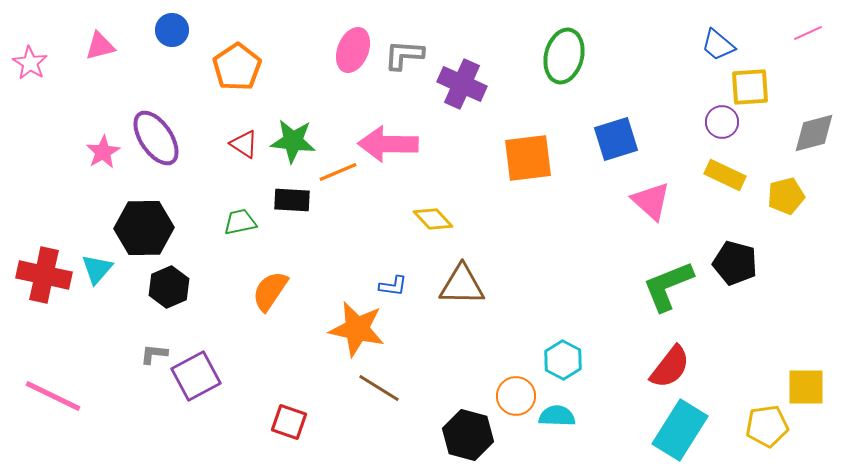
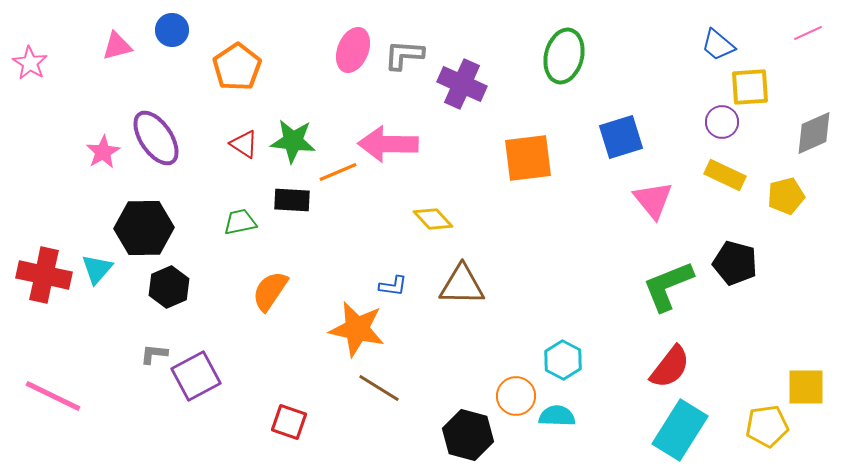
pink triangle at (100, 46): moved 17 px right
gray diamond at (814, 133): rotated 9 degrees counterclockwise
blue square at (616, 139): moved 5 px right, 2 px up
pink triangle at (651, 201): moved 2 px right, 1 px up; rotated 9 degrees clockwise
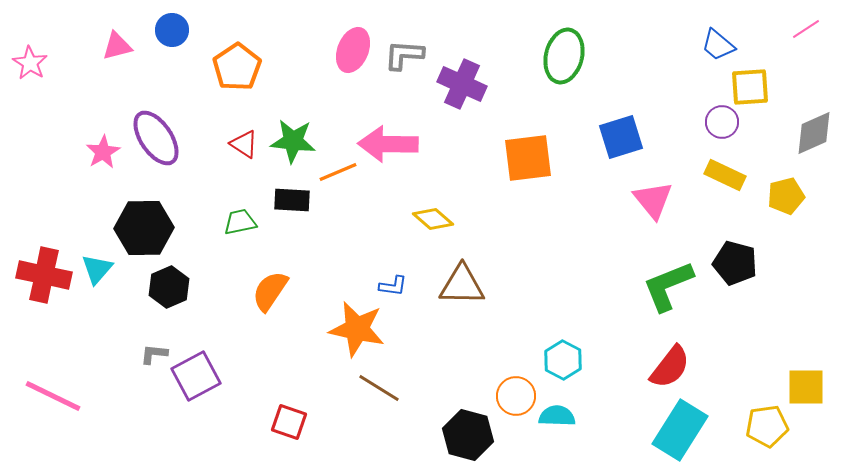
pink line at (808, 33): moved 2 px left, 4 px up; rotated 8 degrees counterclockwise
yellow diamond at (433, 219): rotated 6 degrees counterclockwise
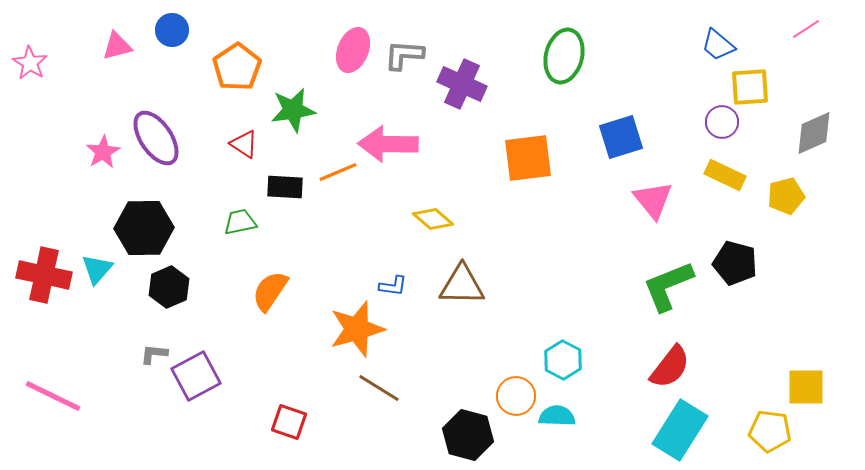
green star at (293, 141): moved 31 px up; rotated 15 degrees counterclockwise
black rectangle at (292, 200): moved 7 px left, 13 px up
orange star at (357, 329): rotated 28 degrees counterclockwise
yellow pentagon at (767, 426): moved 3 px right, 5 px down; rotated 15 degrees clockwise
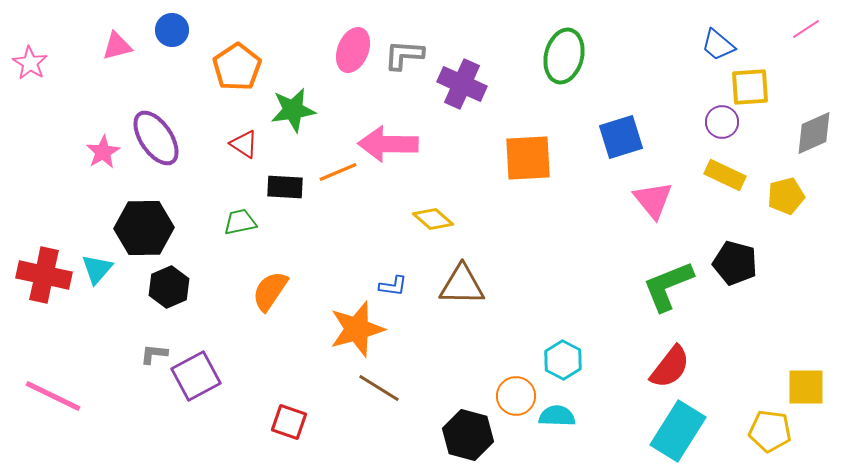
orange square at (528, 158): rotated 4 degrees clockwise
cyan rectangle at (680, 430): moved 2 px left, 1 px down
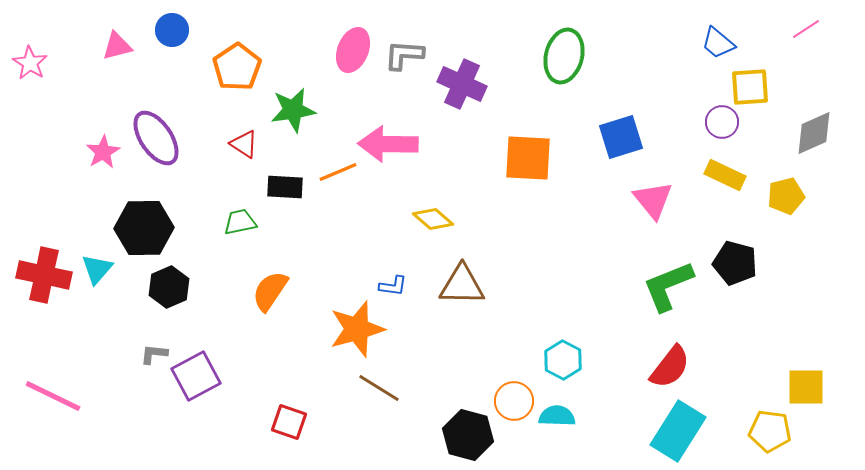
blue trapezoid at (718, 45): moved 2 px up
orange square at (528, 158): rotated 6 degrees clockwise
orange circle at (516, 396): moved 2 px left, 5 px down
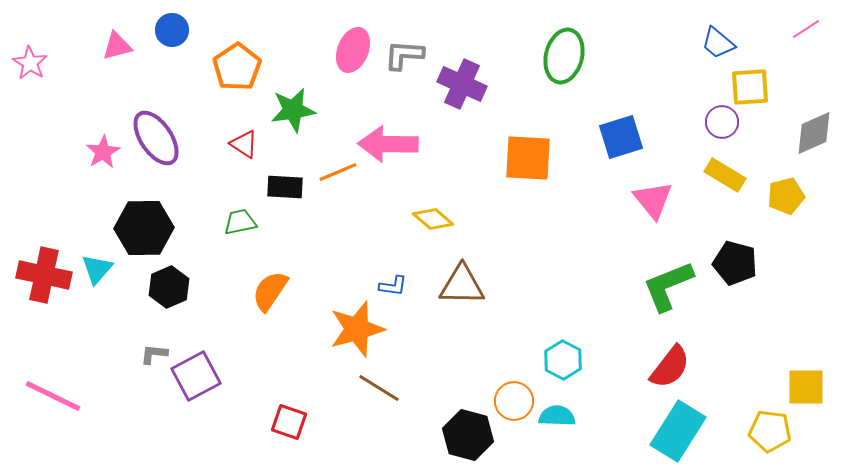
yellow rectangle at (725, 175): rotated 6 degrees clockwise
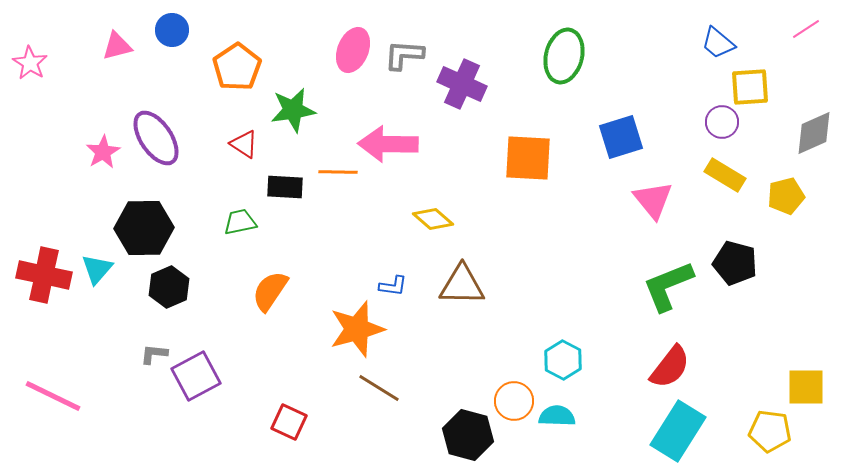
orange line at (338, 172): rotated 24 degrees clockwise
red square at (289, 422): rotated 6 degrees clockwise
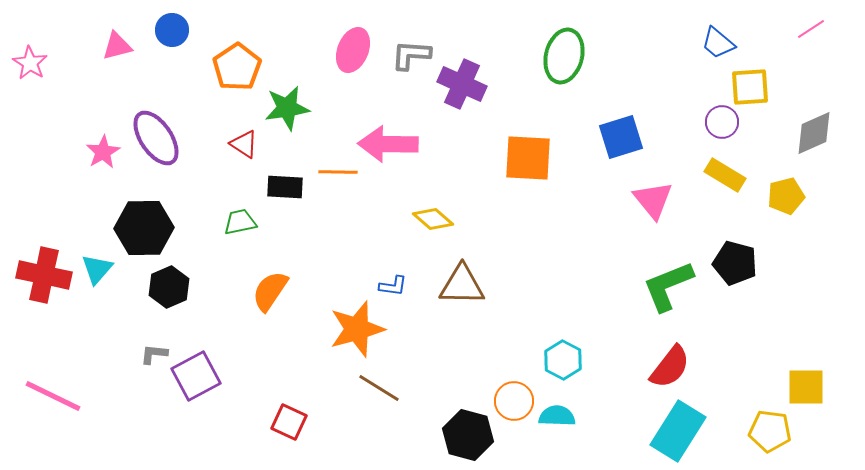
pink line at (806, 29): moved 5 px right
gray L-shape at (404, 55): moved 7 px right
green star at (293, 110): moved 6 px left, 2 px up
